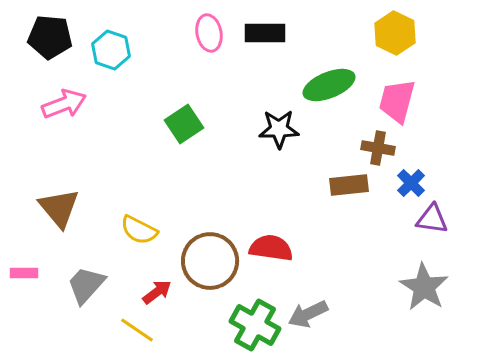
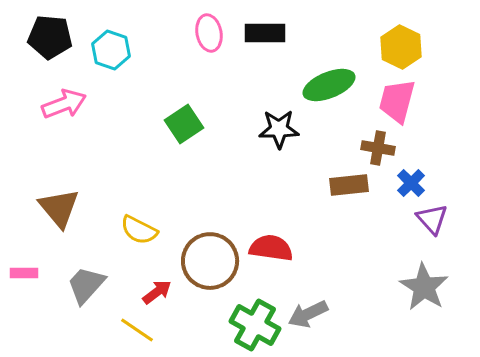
yellow hexagon: moved 6 px right, 14 px down
purple triangle: rotated 40 degrees clockwise
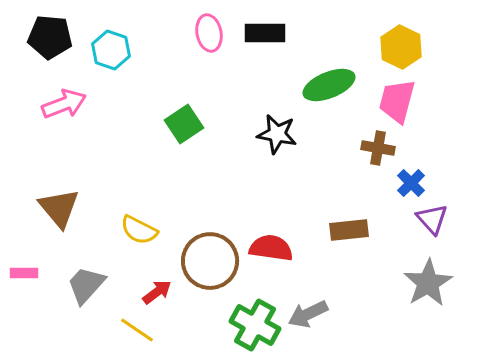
black star: moved 2 px left, 5 px down; rotated 12 degrees clockwise
brown rectangle: moved 45 px down
gray star: moved 4 px right, 4 px up; rotated 9 degrees clockwise
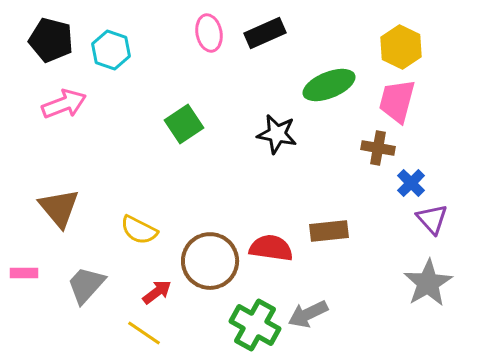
black rectangle: rotated 24 degrees counterclockwise
black pentagon: moved 1 px right, 3 px down; rotated 9 degrees clockwise
brown rectangle: moved 20 px left, 1 px down
yellow line: moved 7 px right, 3 px down
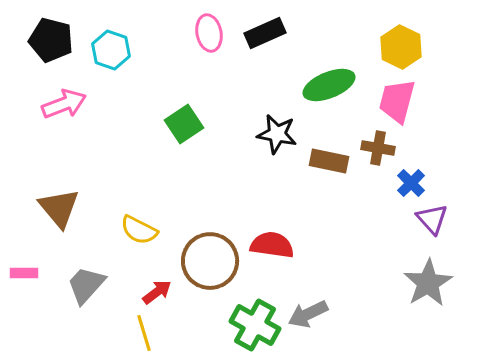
brown rectangle: moved 70 px up; rotated 18 degrees clockwise
red semicircle: moved 1 px right, 3 px up
yellow line: rotated 39 degrees clockwise
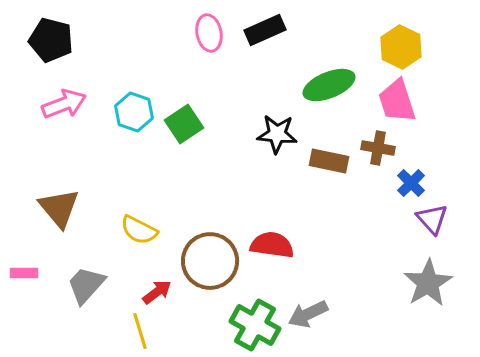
black rectangle: moved 3 px up
cyan hexagon: moved 23 px right, 62 px down
pink trapezoid: rotated 33 degrees counterclockwise
black star: rotated 6 degrees counterclockwise
yellow line: moved 4 px left, 2 px up
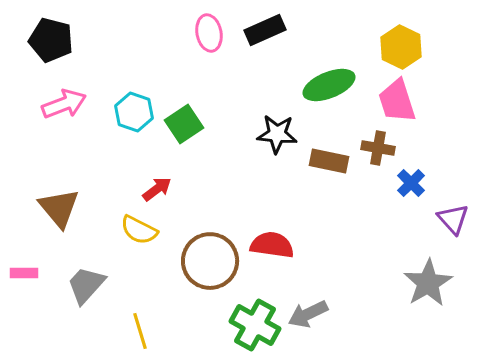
purple triangle: moved 21 px right
red arrow: moved 103 px up
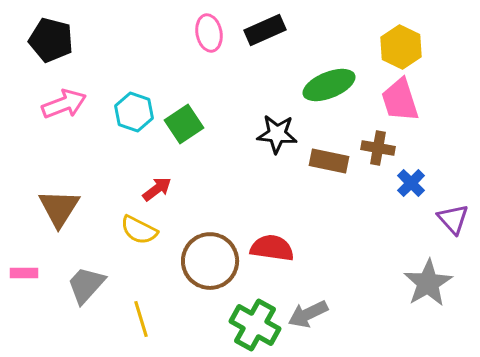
pink trapezoid: moved 3 px right, 1 px up
brown triangle: rotated 12 degrees clockwise
red semicircle: moved 3 px down
yellow line: moved 1 px right, 12 px up
